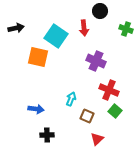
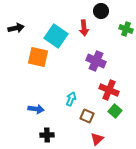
black circle: moved 1 px right
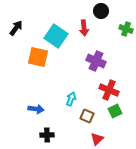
black arrow: rotated 42 degrees counterclockwise
green square: rotated 24 degrees clockwise
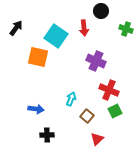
brown square: rotated 16 degrees clockwise
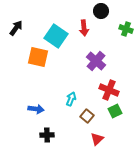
purple cross: rotated 18 degrees clockwise
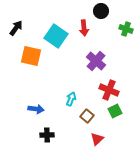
orange square: moved 7 px left, 1 px up
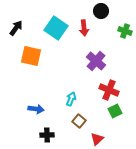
green cross: moved 1 px left, 2 px down
cyan square: moved 8 px up
brown square: moved 8 px left, 5 px down
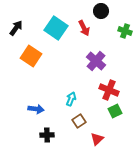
red arrow: rotated 21 degrees counterclockwise
orange square: rotated 20 degrees clockwise
brown square: rotated 16 degrees clockwise
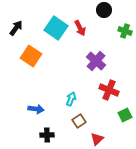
black circle: moved 3 px right, 1 px up
red arrow: moved 4 px left
green square: moved 10 px right, 4 px down
